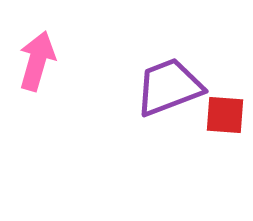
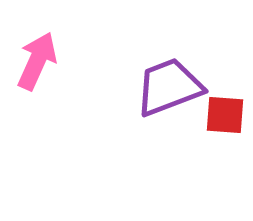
pink arrow: rotated 8 degrees clockwise
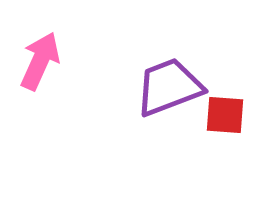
pink arrow: moved 3 px right
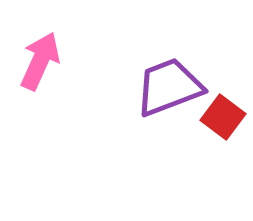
red square: moved 2 px left, 2 px down; rotated 33 degrees clockwise
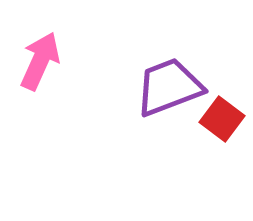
red square: moved 1 px left, 2 px down
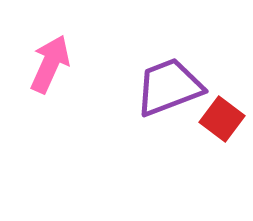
pink arrow: moved 10 px right, 3 px down
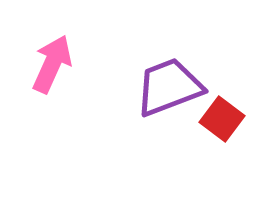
pink arrow: moved 2 px right
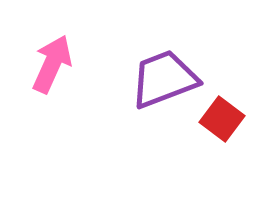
purple trapezoid: moved 5 px left, 8 px up
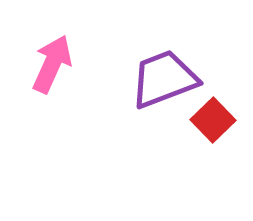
red square: moved 9 px left, 1 px down; rotated 9 degrees clockwise
